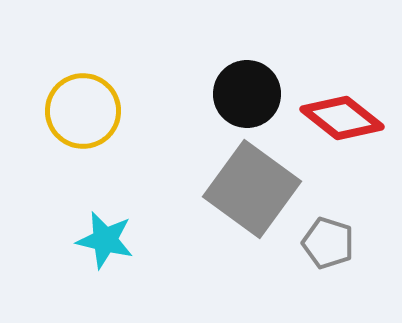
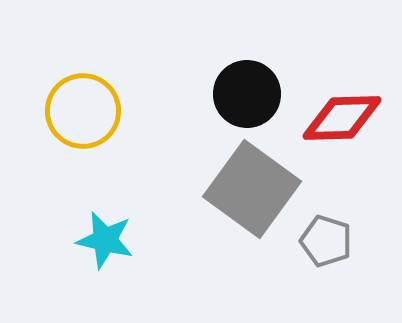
red diamond: rotated 40 degrees counterclockwise
gray pentagon: moved 2 px left, 2 px up
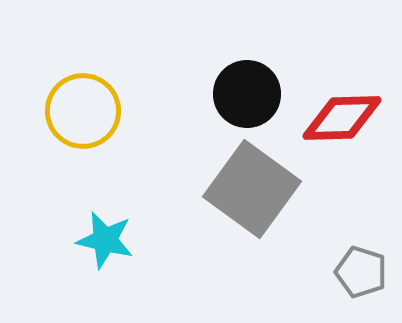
gray pentagon: moved 35 px right, 31 px down
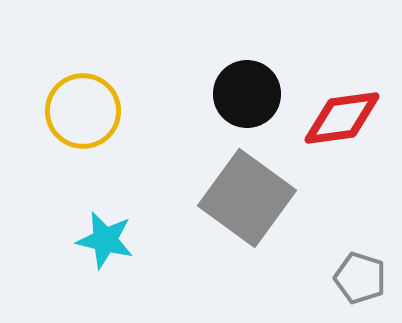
red diamond: rotated 6 degrees counterclockwise
gray square: moved 5 px left, 9 px down
gray pentagon: moved 1 px left, 6 px down
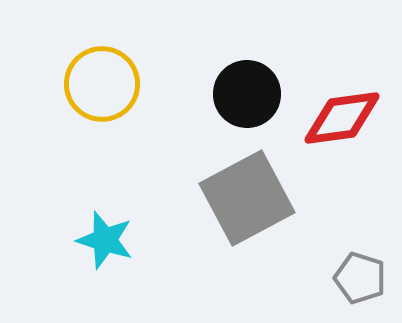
yellow circle: moved 19 px right, 27 px up
gray square: rotated 26 degrees clockwise
cyan star: rotated 4 degrees clockwise
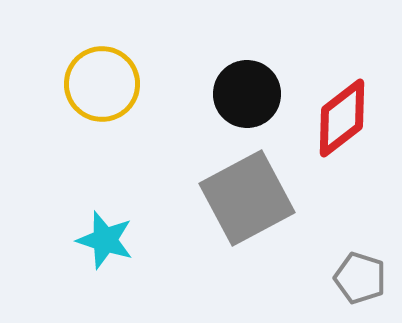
red diamond: rotated 30 degrees counterclockwise
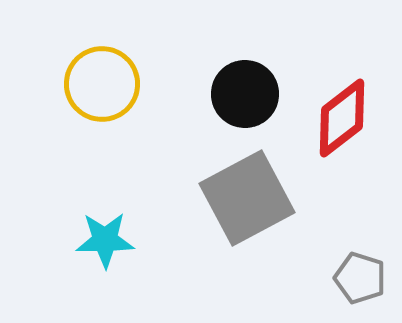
black circle: moved 2 px left
cyan star: rotated 18 degrees counterclockwise
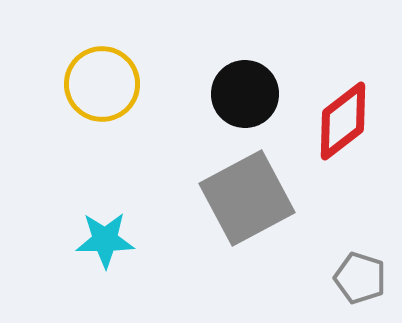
red diamond: moved 1 px right, 3 px down
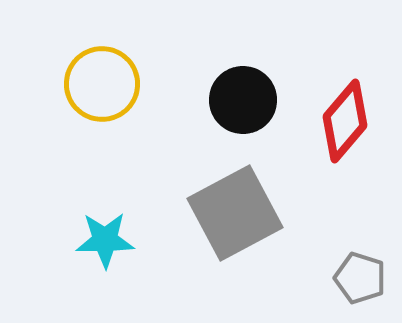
black circle: moved 2 px left, 6 px down
red diamond: moved 2 px right; rotated 12 degrees counterclockwise
gray square: moved 12 px left, 15 px down
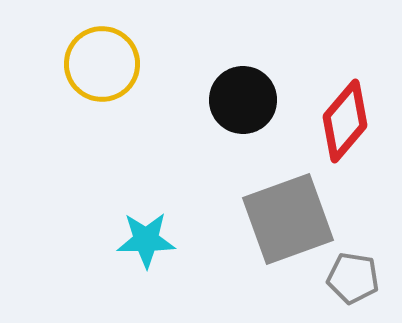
yellow circle: moved 20 px up
gray square: moved 53 px right, 6 px down; rotated 8 degrees clockwise
cyan star: moved 41 px right
gray pentagon: moved 7 px left; rotated 9 degrees counterclockwise
